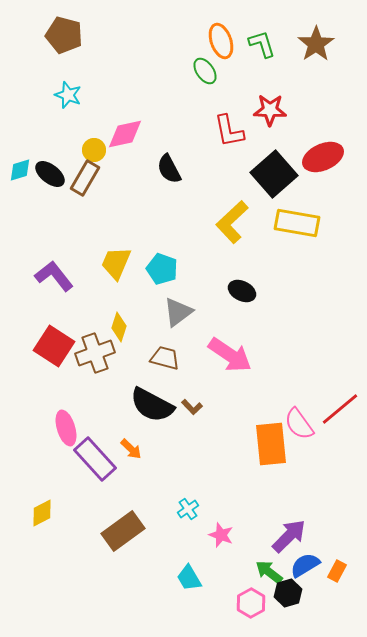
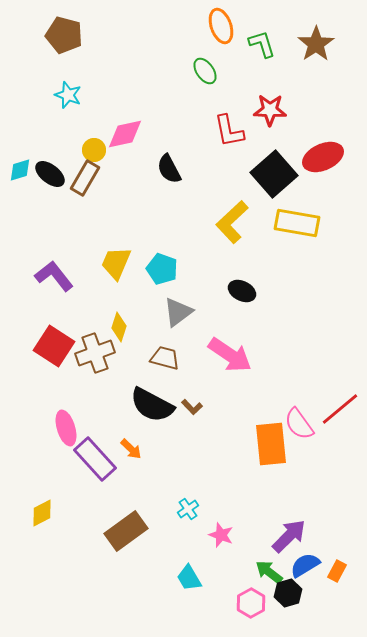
orange ellipse at (221, 41): moved 15 px up
brown rectangle at (123, 531): moved 3 px right
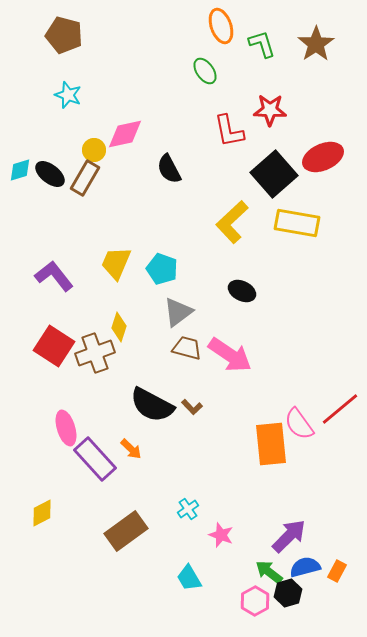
brown trapezoid at (165, 358): moved 22 px right, 10 px up
blue semicircle at (305, 565): moved 2 px down; rotated 16 degrees clockwise
pink hexagon at (251, 603): moved 4 px right, 2 px up
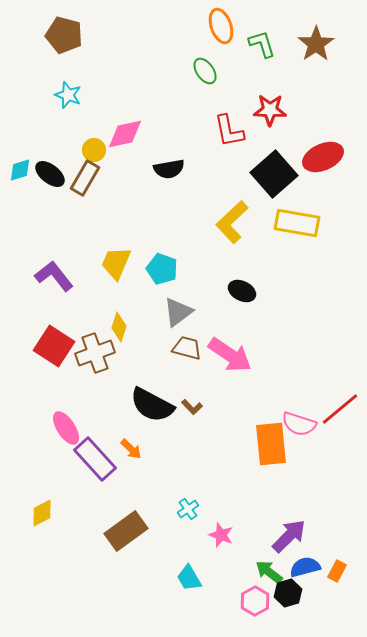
black semicircle at (169, 169): rotated 72 degrees counterclockwise
pink semicircle at (299, 424): rotated 36 degrees counterclockwise
pink ellipse at (66, 428): rotated 16 degrees counterclockwise
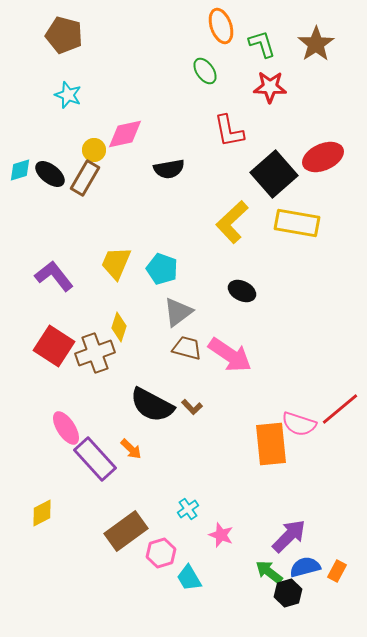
red star at (270, 110): moved 23 px up
pink hexagon at (255, 601): moved 94 px left, 48 px up; rotated 12 degrees clockwise
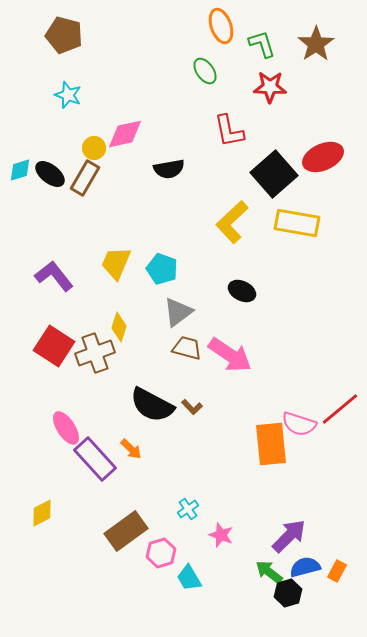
yellow circle at (94, 150): moved 2 px up
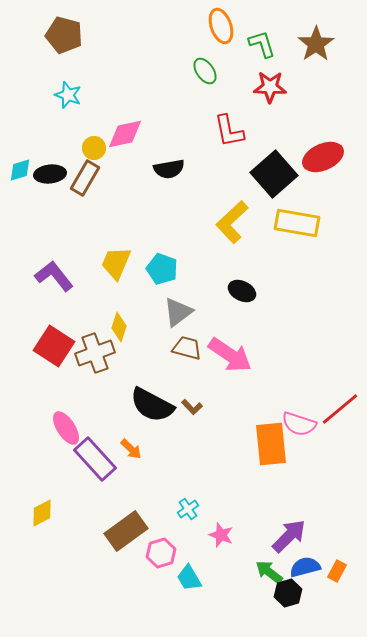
black ellipse at (50, 174): rotated 44 degrees counterclockwise
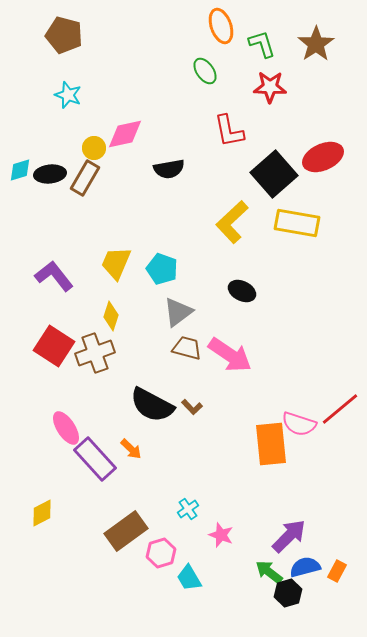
yellow diamond at (119, 327): moved 8 px left, 11 px up
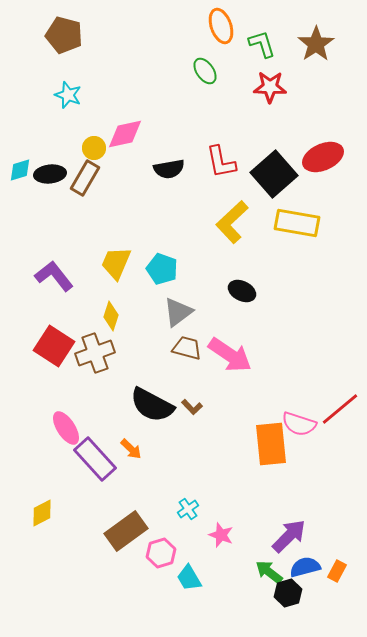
red L-shape at (229, 131): moved 8 px left, 31 px down
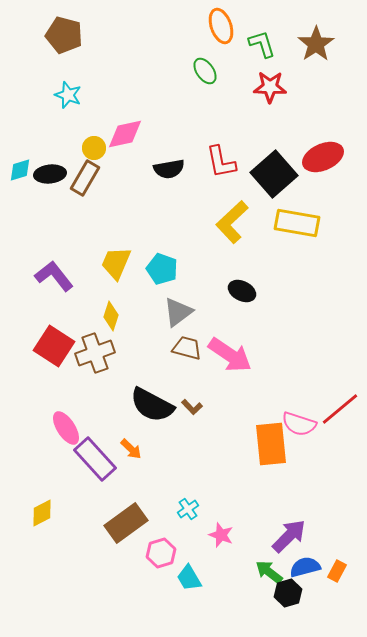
brown rectangle at (126, 531): moved 8 px up
